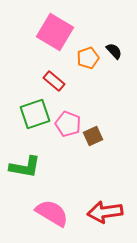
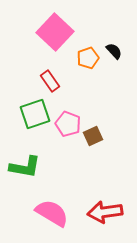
pink square: rotated 12 degrees clockwise
red rectangle: moved 4 px left; rotated 15 degrees clockwise
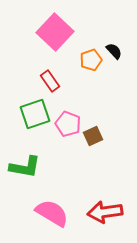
orange pentagon: moved 3 px right, 2 px down
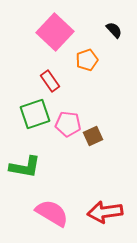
black semicircle: moved 21 px up
orange pentagon: moved 4 px left
pink pentagon: rotated 15 degrees counterclockwise
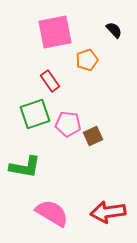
pink square: rotated 36 degrees clockwise
red arrow: moved 3 px right
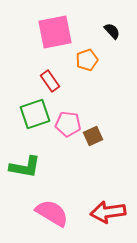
black semicircle: moved 2 px left, 1 px down
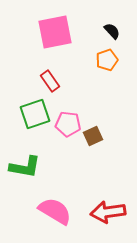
orange pentagon: moved 20 px right
pink semicircle: moved 3 px right, 2 px up
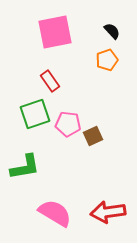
green L-shape: rotated 20 degrees counterclockwise
pink semicircle: moved 2 px down
